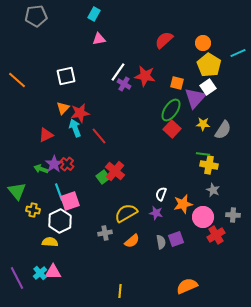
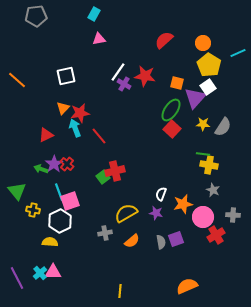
gray semicircle at (223, 130): moved 3 px up
red cross at (115, 171): rotated 36 degrees clockwise
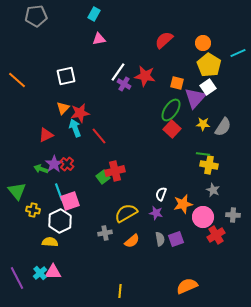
gray semicircle at (161, 242): moved 1 px left, 3 px up
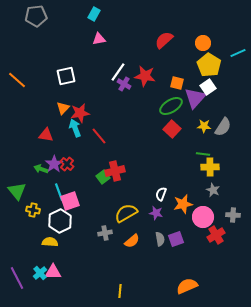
green ellipse at (171, 110): moved 4 px up; rotated 25 degrees clockwise
yellow star at (203, 124): moved 1 px right, 2 px down
red triangle at (46, 135): rotated 35 degrees clockwise
yellow cross at (209, 165): moved 1 px right, 2 px down; rotated 12 degrees counterclockwise
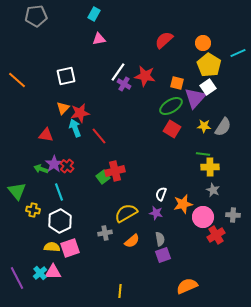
red square at (172, 129): rotated 12 degrees counterclockwise
red cross at (67, 164): moved 2 px down
pink square at (70, 201): moved 47 px down
purple square at (176, 239): moved 13 px left, 16 px down
yellow semicircle at (50, 242): moved 2 px right, 5 px down
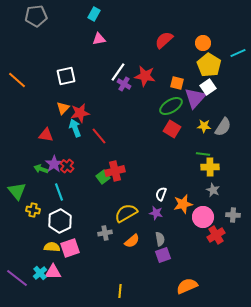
purple line at (17, 278): rotated 25 degrees counterclockwise
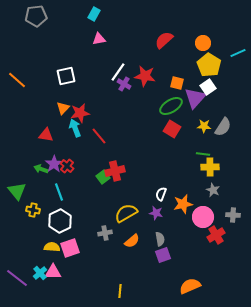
orange semicircle at (187, 286): moved 3 px right
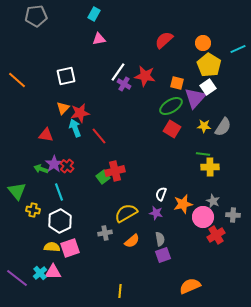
cyan line at (238, 53): moved 4 px up
gray star at (213, 190): moved 11 px down
